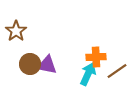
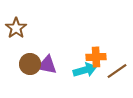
brown star: moved 3 px up
cyan arrow: moved 3 px left, 4 px up; rotated 50 degrees clockwise
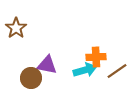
brown circle: moved 1 px right, 14 px down
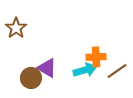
purple triangle: moved 3 px down; rotated 20 degrees clockwise
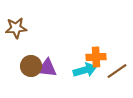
brown star: rotated 30 degrees clockwise
purple triangle: rotated 25 degrees counterclockwise
brown circle: moved 12 px up
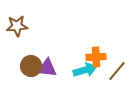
brown star: moved 1 px right, 2 px up
brown line: rotated 15 degrees counterclockwise
